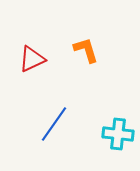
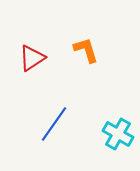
red triangle: moved 1 px up; rotated 8 degrees counterclockwise
cyan cross: rotated 24 degrees clockwise
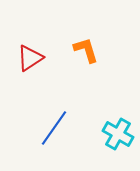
red triangle: moved 2 px left
blue line: moved 4 px down
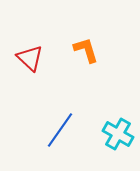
red triangle: rotated 44 degrees counterclockwise
blue line: moved 6 px right, 2 px down
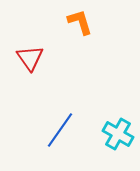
orange L-shape: moved 6 px left, 28 px up
red triangle: rotated 12 degrees clockwise
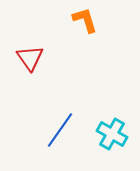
orange L-shape: moved 5 px right, 2 px up
cyan cross: moved 6 px left
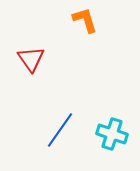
red triangle: moved 1 px right, 1 px down
cyan cross: rotated 12 degrees counterclockwise
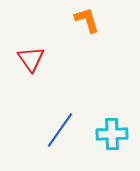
orange L-shape: moved 2 px right
cyan cross: rotated 20 degrees counterclockwise
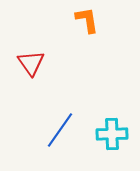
orange L-shape: rotated 8 degrees clockwise
red triangle: moved 4 px down
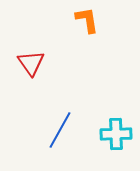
blue line: rotated 6 degrees counterclockwise
cyan cross: moved 4 px right
